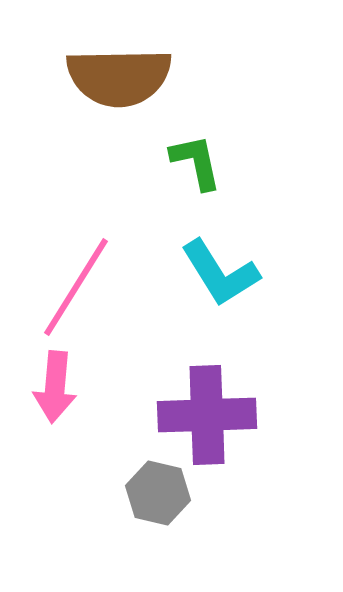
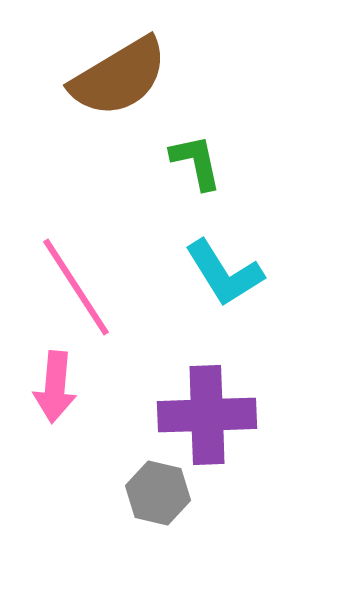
brown semicircle: rotated 30 degrees counterclockwise
cyan L-shape: moved 4 px right
pink line: rotated 65 degrees counterclockwise
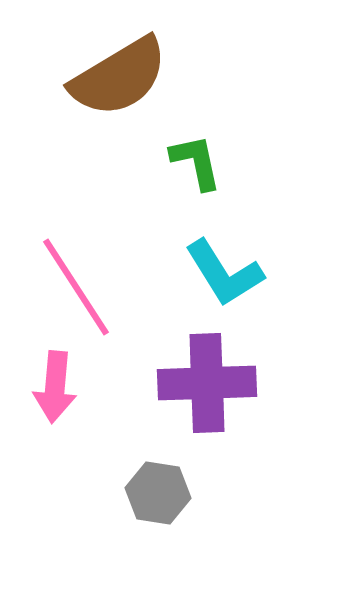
purple cross: moved 32 px up
gray hexagon: rotated 4 degrees counterclockwise
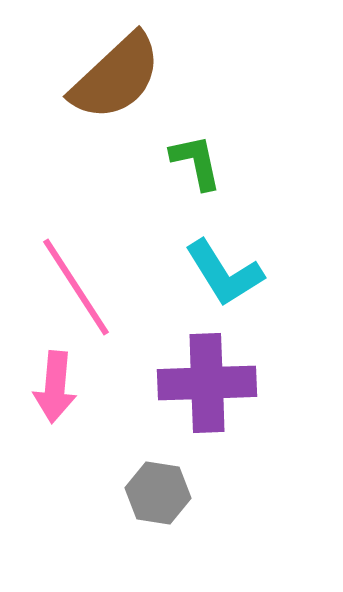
brown semicircle: moved 3 px left; rotated 12 degrees counterclockwise
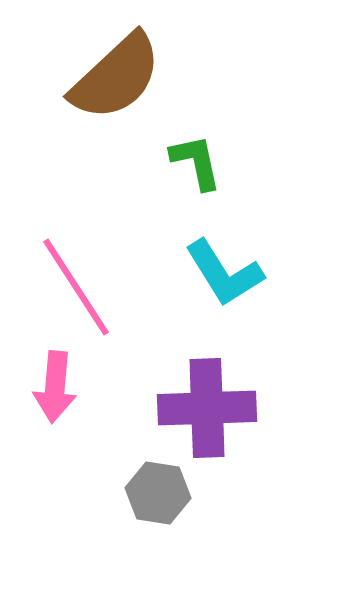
purple cross: moved 25 px down
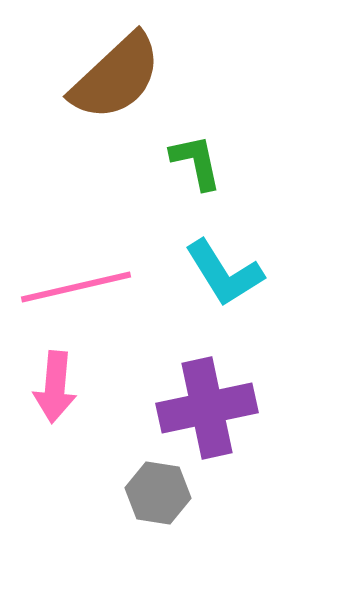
pink line: rotated 70 degrees counterclockwise
purple cross: rotated 10 degrees counterclockwise
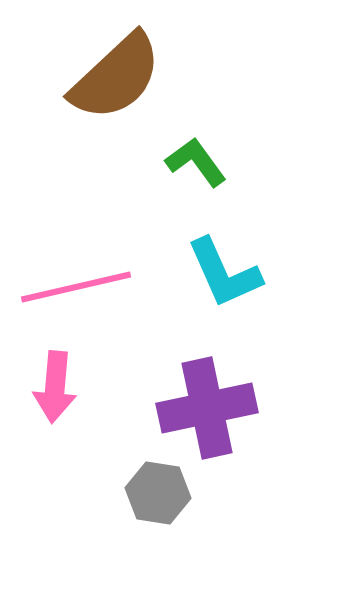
green L-shape: rotated 24 degrees counterclockwise
cyan L-shape: rotated 8 degrees clockwise
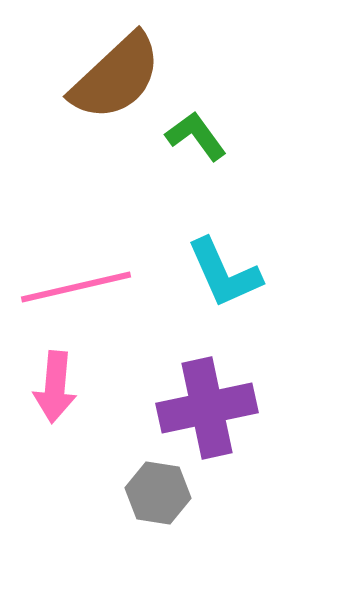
green L-shape: moved 26 px up
